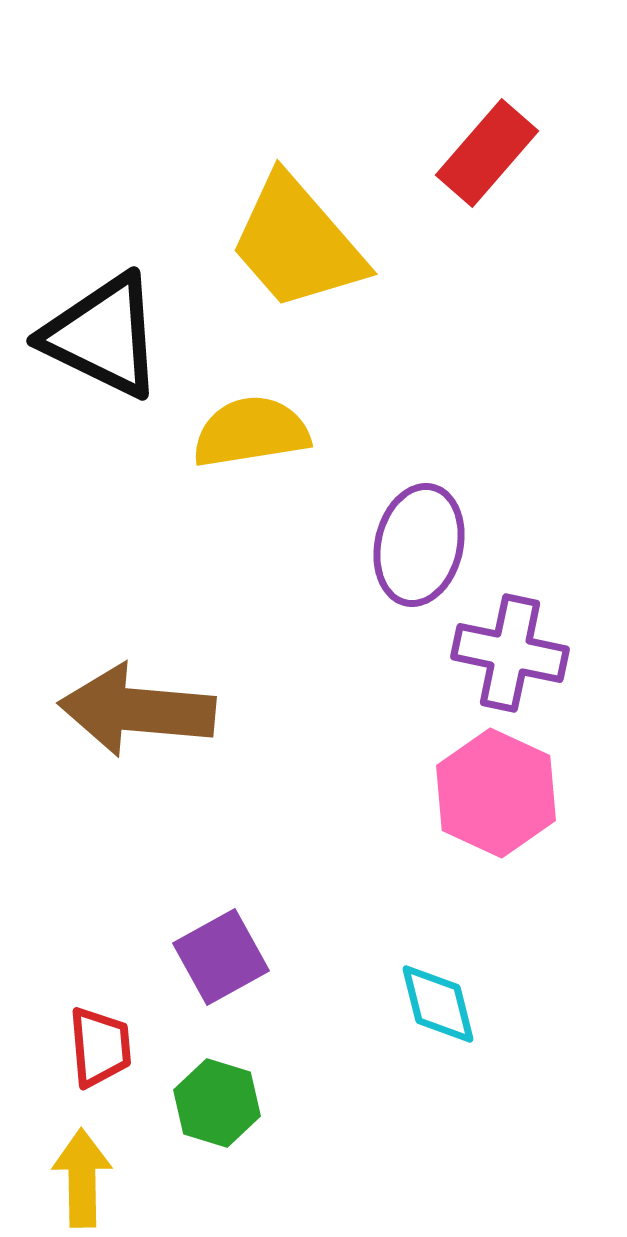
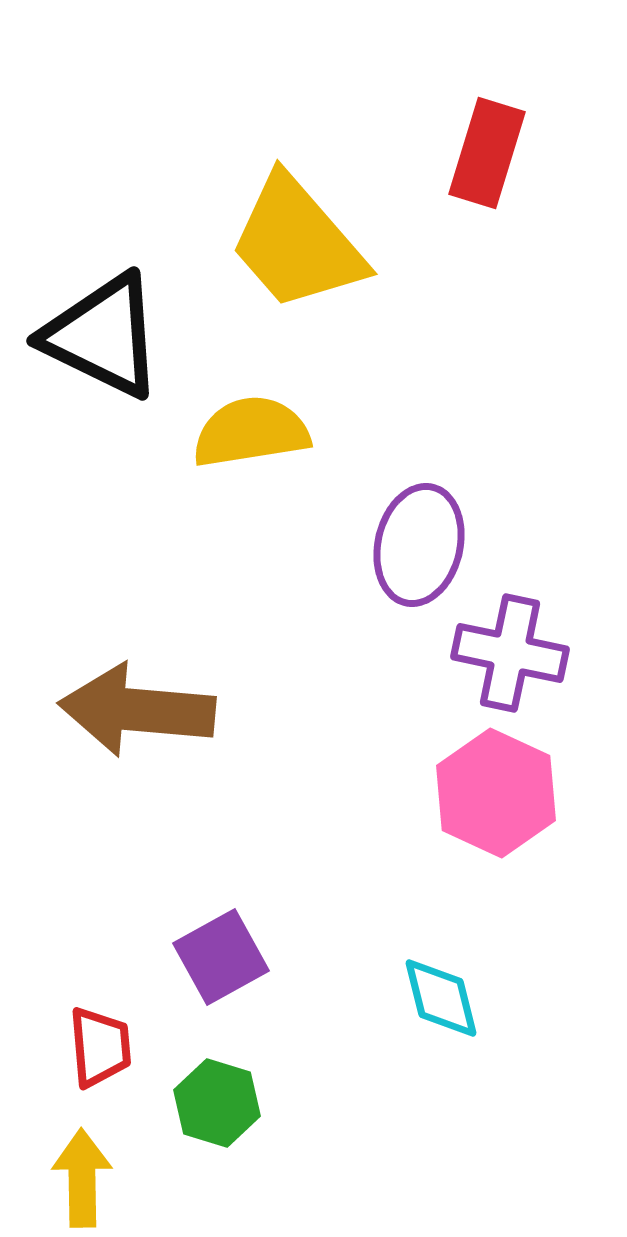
red rectangle: rotated 24 degrees counterclockwise
cyan diamond: moved 3 px right, 6 px up
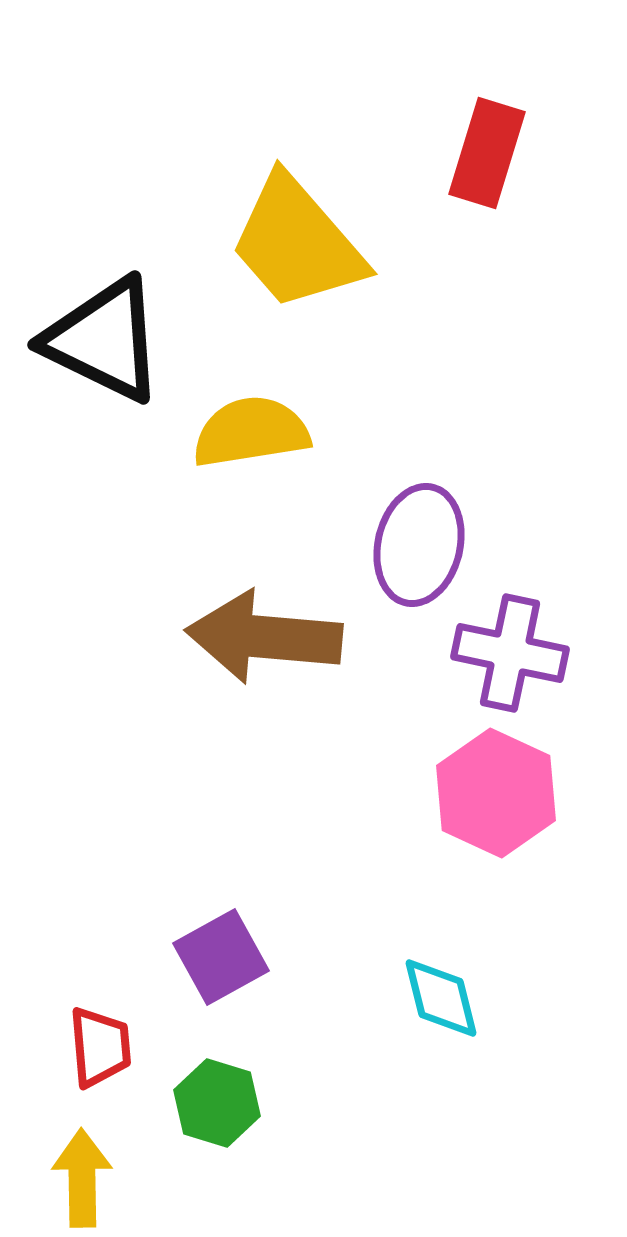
black triangle: moved 1 px right, 4 px down
brown arrow: moved 127 px right, 73 px up
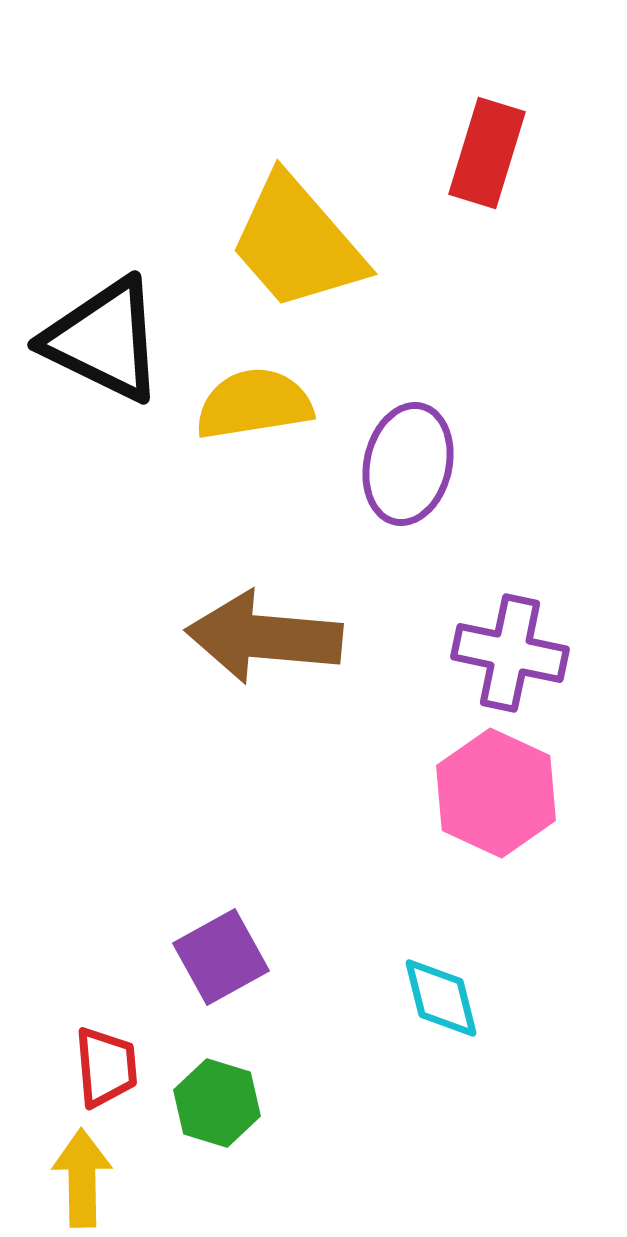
yellow semicircle: moved 3 px right, 28 px up
purple ellipse: moved 11 px left, 81 px up
red trapezoid: moved 6 px right, 20 px down
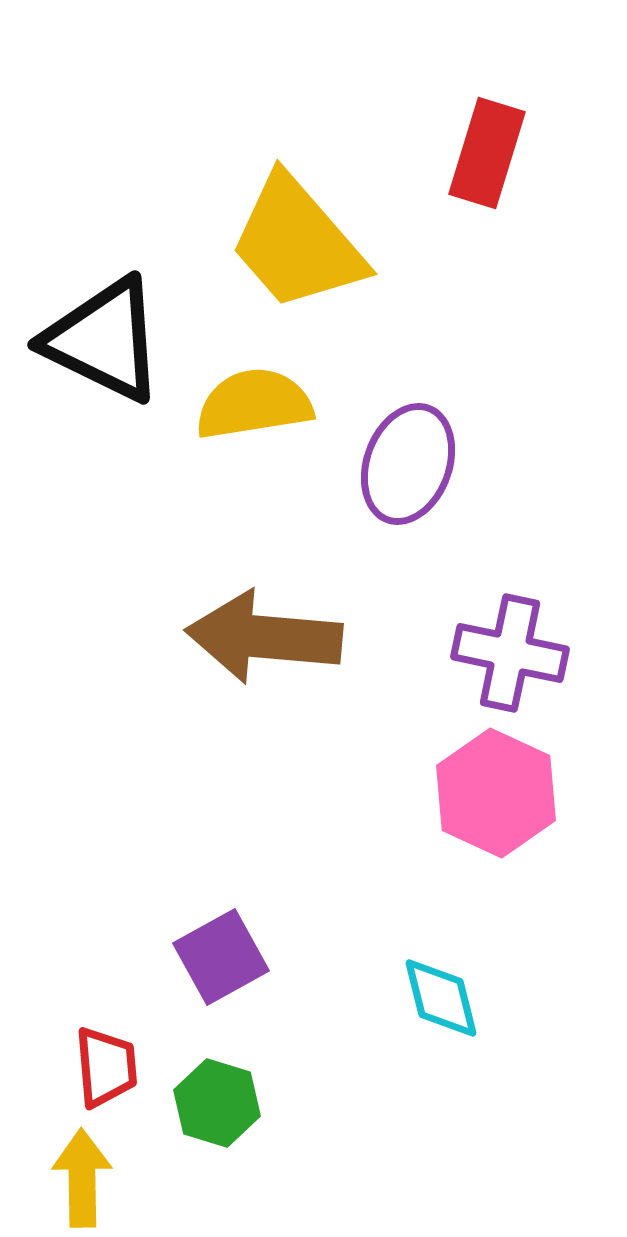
purple ellipse: rotated 7 degrees clockwise
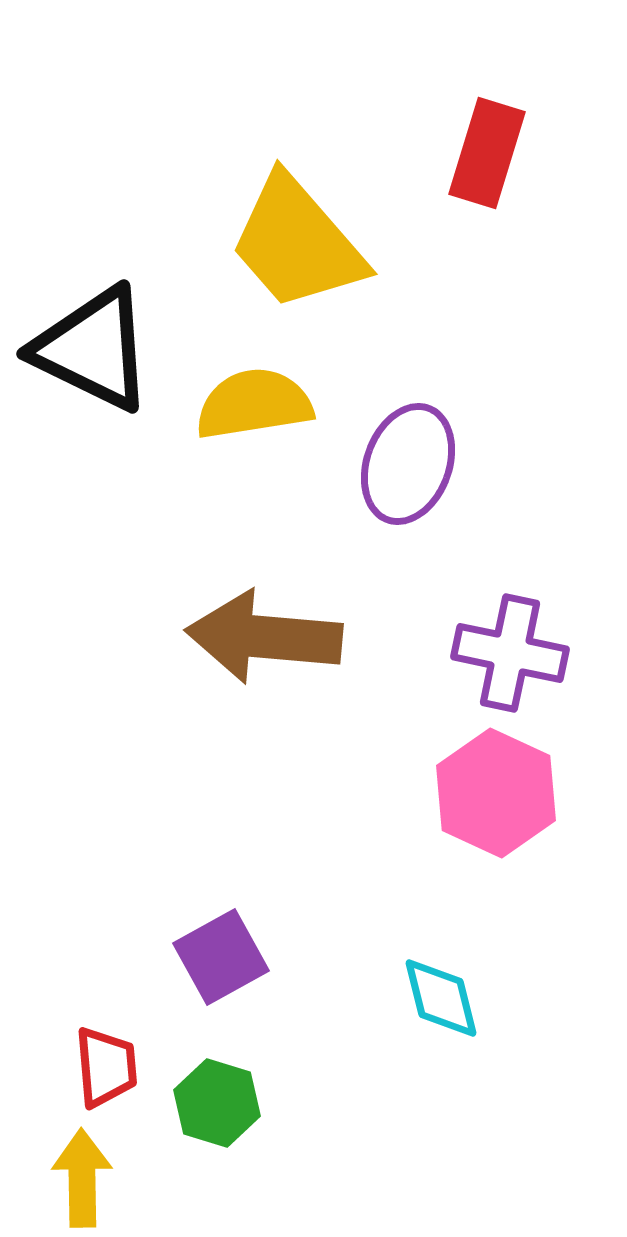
black triangle: moved 11 px left, 9 px down
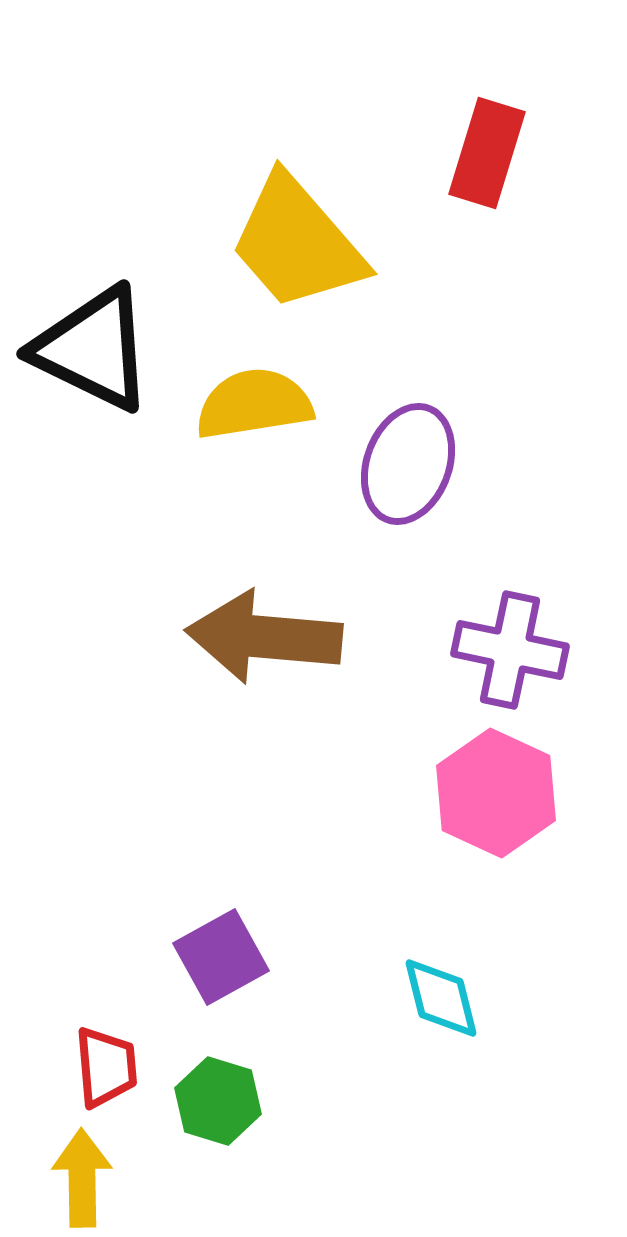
purple cross: moved 3 px up
green hexagon: moved 1 px right, 2 px up
